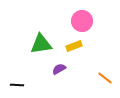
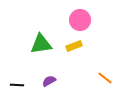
pink circle: moved 2 px left, 1 px up
purple semicircle: moved 10 px left, 12 px down
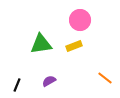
black line: rotated 72 degrees counterclockwise
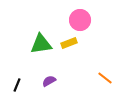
yellow rectangle: moved 5 px left, 3 px up
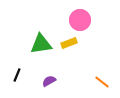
orange line: moved 3 px left, 4 px down
black line: moved 10 px up
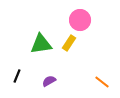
yellow rectangle: rotated 35 degrees counterclockwise
black line: moved 1 px down
